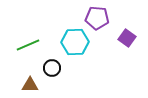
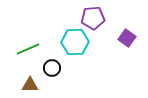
purple pentagon: moved 4 px left; rotated 10 degrees counterclockwise
green line: moved 4 px down
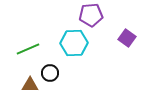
purple pentagon: moved 2 px left, 3 px up
cyan hexagon: moved 1 px left, 1 px down
black circle: moved 2 px left, 5 px down
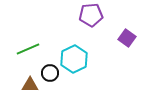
cyan hexagon: moved 16 px down; rotated 24 degrees counterclockwise
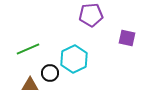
purple square: rotated 24 degrees counterclockwise
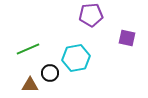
cyan hexagon: moved 2 px right, 1 px up; rotated 16 degrees clockwise
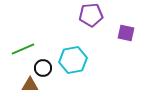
purple square: moved 1 px left, 5 px up
green line: moved 5 px left
cyan hexagon: moved 3 px left, 2 px down
black circle: moved 7 px left, 5 px up
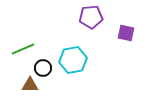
purple pentagon: moved 2 px down
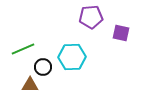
purple square: moved 5 px left
cyan hexagon: moved 1 px left, 3 px up; rotated 8 degrees clockwise
black circle: moved 1 px up
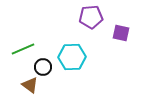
brown triangle: rotated 36 degrees clockwise
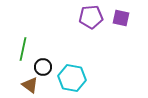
purple square: moved 15 px up
green line: rotated 55 degrees counterclockwise
cyan hexagon: moved 21 px down; rotated 12 degrees clockwise
